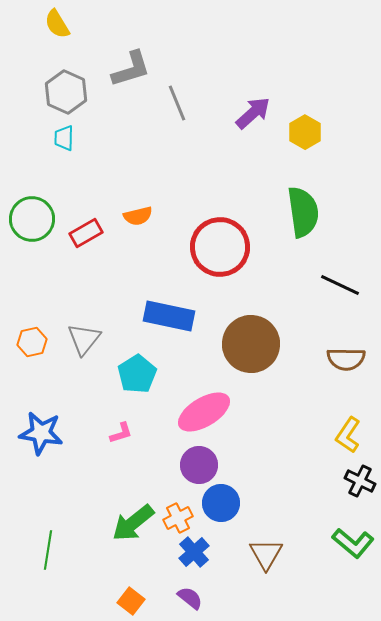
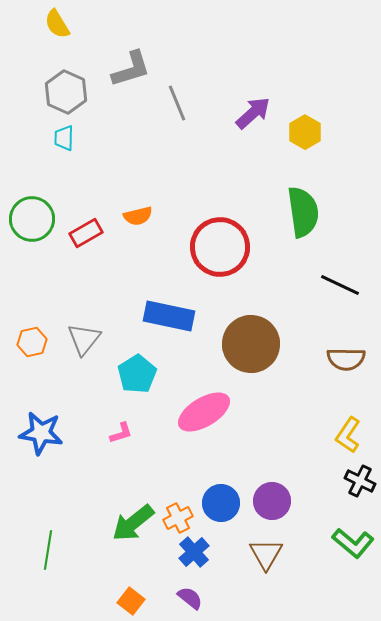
purple circle: moved 73 px right, 36 px down
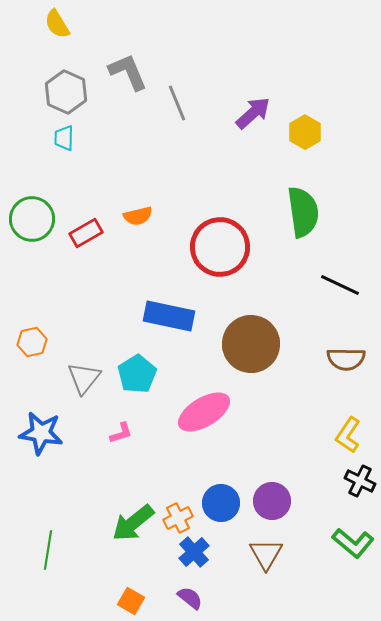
gray L-shape: moved 3 px left, 3 px down; rotated 96 degrees counterclockwise
gray triangle: moved 39 px down
orange square: rotated 8 degrees counterclockwise
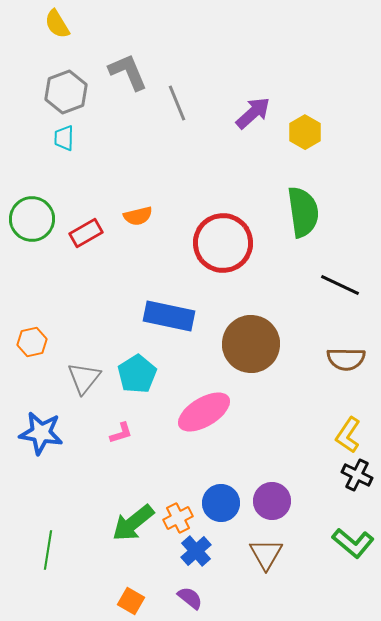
gray hexagon: rotated 15 degrees clockwise
red circle: moved 3 px right, 4 px up
black cross: moved 3 px left, 6 px up
blue cross: moved 2 px right, 1 px up
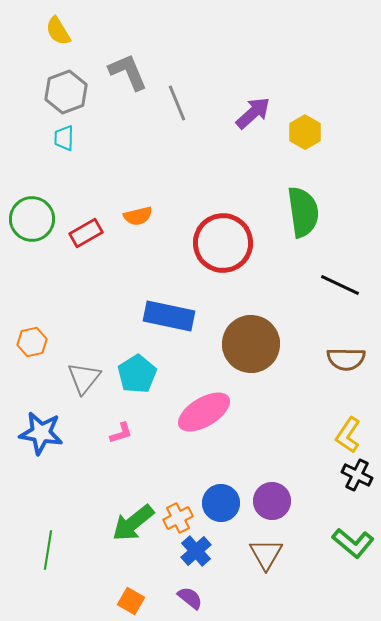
yellow semicircle: moved 1 px right, 7 px down
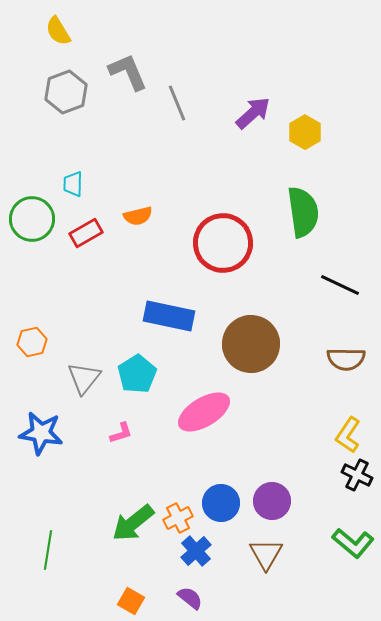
cyan trapezoid: moved 9 px right, 46 px down
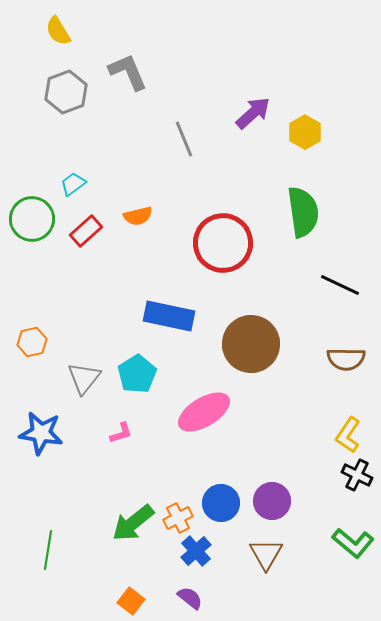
gray line: moved 7 px right, 36 px down
cyan trapezoid: rotated 52 degrees clockwise
red rectangle: moved 2 px up; rotated 12 degrees counterclockwise
orange square: rotated 8 degrees clockwise
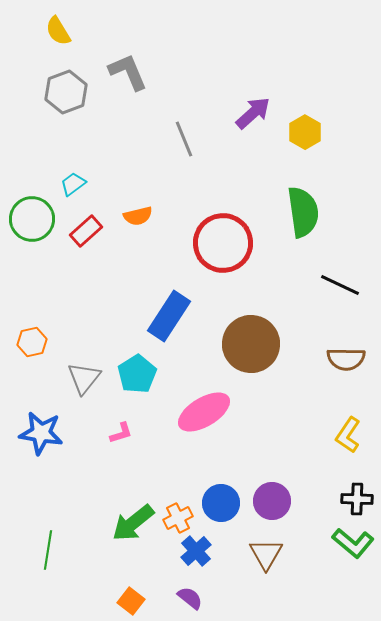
blue rectangle: rotated 69 degrees counterclockwise
black cross: moved 24 px down; rotated 24 degrees counterclockwise
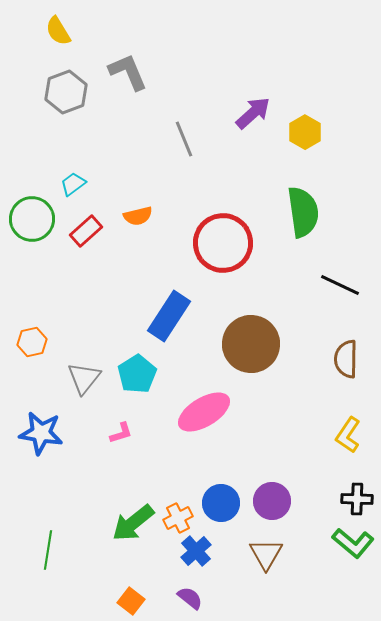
brown semicircle: rotated 90 degrees clockwise
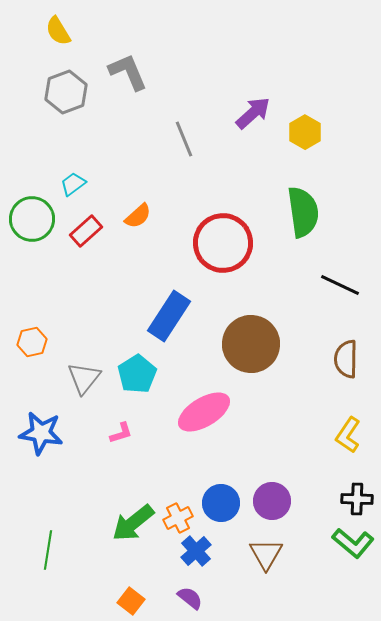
orange semicircle: rotated 28 degrees counterclockwise
